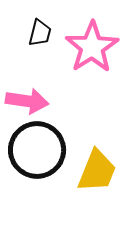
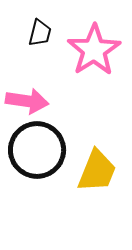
pink star: moved 2 px right, 3 px down
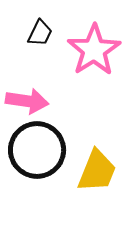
black trapezoid: rotated 12 degrees clockwise
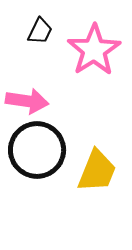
black trapezoid: moved 2 px up
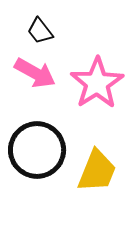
black trapezoid: rotated 116 degrees clockwise
pink star: moved 3 px right, 33 px down
pink arrow: moved 8 px right, 28 px up; rotated 21 degrees clockwise
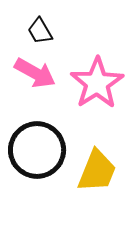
black trapezoid: rotated 8 degrees clockwise
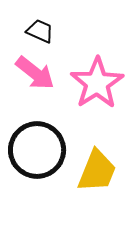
black trapezoid: rotated 144 degrees clockwise
pink arrow: rotated 9 degrees clockwise
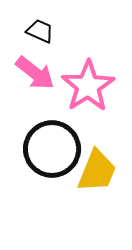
pink star: moved 9 px left, 3 px down
black circle: moved 15 px right, 1 px up
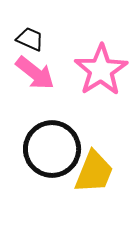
black trapezoid: moved 10 px left, 8 px down
pink star: moved 13 px right, 16 px up
yellow trapezoid: moved 3 px left, 1 px down
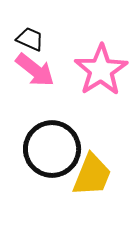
pink arrow: moved 3 px up
yellow trapezoid: moved 2 px left, 3 px down
